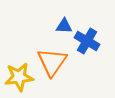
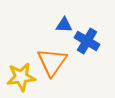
blue triangle: moved 1 px up
yellow star: moved 2 px right
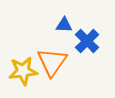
blue cross: rotated 15 degrees clockwise
yellow star: moved 2 px right, 6 px up
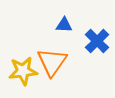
blue cross: moved 10 px right
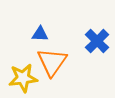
blue triangle: moved 24 px left, 9 px down
yellow star: moved 7 px down
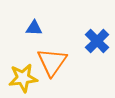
blue triangle: moved 6 px left, 6 px up
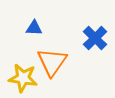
blue cross: moved 2 px left, 3 px up
yellow star: rotated 16 degrees clockwise
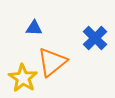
orange triangle: rotated 16 degrees clockwise
yellow star: rotated 24 degrees clockwise
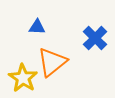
blue triangle: moved 3 px right, 1 px up
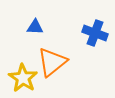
blue triangle: moved 2 px left
blue cross: moved 5 px up; rotated 25 degrees counterclockwise
